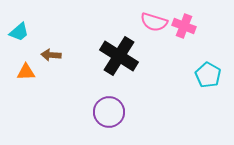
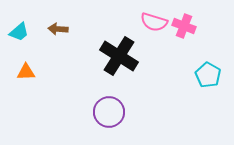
brown arrow: moved 7 px right, 26 px up
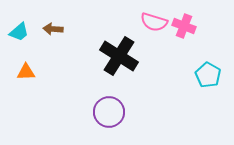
brown arrow: moved 5 px left
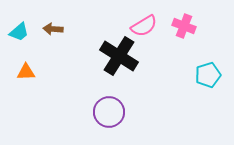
pink semicircle: moved 10 px left, 4 px down; rotated 48 degrees counterclockwise
cyan pentagon: rotated 25 degrees clockwise
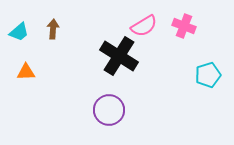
brown arrow: rotated 90 degrees clockwise
purple circle: moved 2 px up
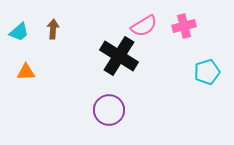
pink cross: rotated 35 degrees counterclockwise
cyan pentagon: moved 1 px left, 3 px up
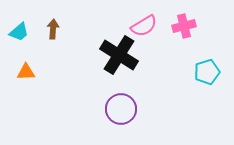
black cross: moved 1 px up
purple circle: moved 12 px right, 1 px up
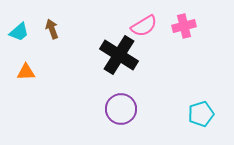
brown arrow: moved 1 px left; rotated 24 degrees counterclockwise
cyan pentagon: moved 6 px left, 42 px down
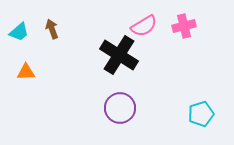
purple circle: moved 1 px left, 1 px up
